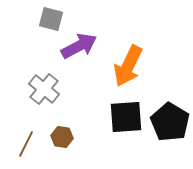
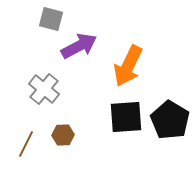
black pentagon: moved 2 px up
brown hexagon: moved 1 px right, 2 px up; rotated 10 degrees counterclockwise
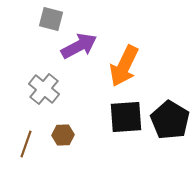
orange arrow: moved 4 px left
brown line: rotated 8 degrees counterclockwise
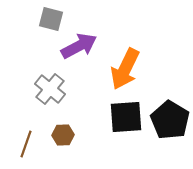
orange arrow: moved 1 px right, 3 px down
gray cross: moved 6 px right
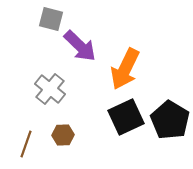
purple arrow: moved 1 px right; rotated 72 degrees clockwise
black square: rotated 21 degrees counterclockwise
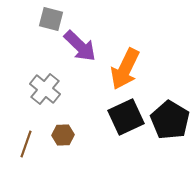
gray cross: moved 5 px left
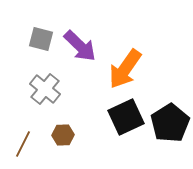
gray square: moved 10 px left, 20 px down
orange arrow: rotated 9 degrees clockwise
black pentagon: moved 3 px down; rotated 9 degrees clockwise
brown line: moved 3 px left; rotated 8 degrees clockwise
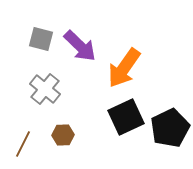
orange arrow: moved 1 px left, 1 px up
black pentagon: moved 5 px down; rotated 6 degrees clockwise
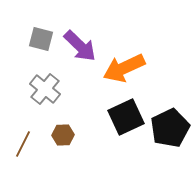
orange arrow: rotated 30 degrees clockwise
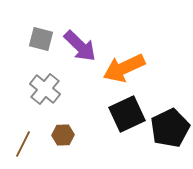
black square: moved 1 px right, 3 px up
